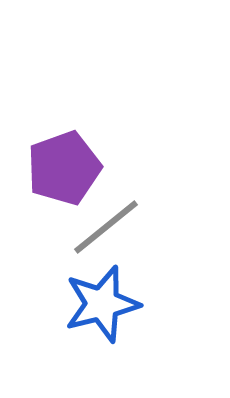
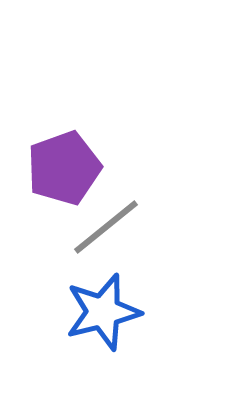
blue star: moved 1 px right, 8 px down
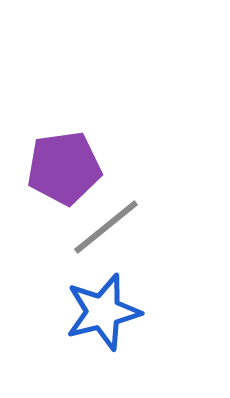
purple pentagon: rotated 12 degrees clockwise
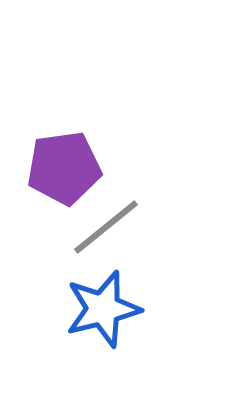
blue star: moved 3 px up
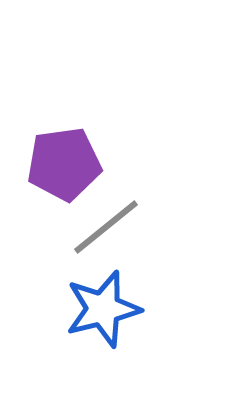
purple pentagon: moved 4 px up
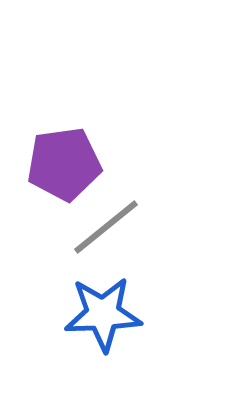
blue star: moved 5 px down; rotated 12 degrees clockwise
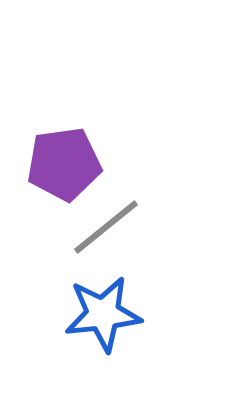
blue star: rotated 4 degrees counterclockwise
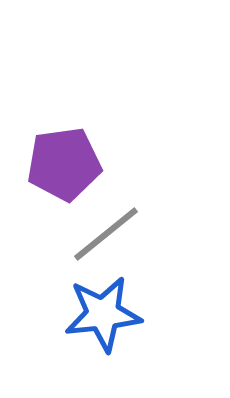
gray line: moved 7 px down
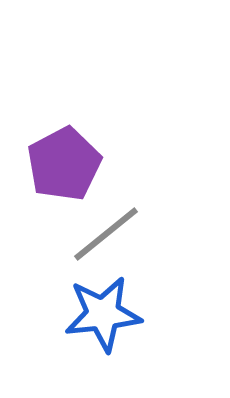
purple pentagon: rotated 20 degrees counterclockwise
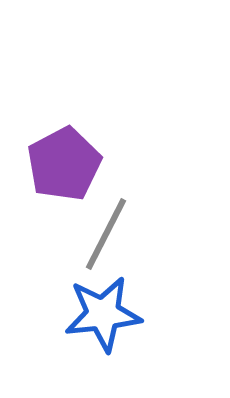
gray line: rotated 24 degrees counterclockwise
